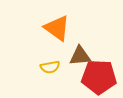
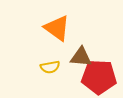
brown triangle: moved 1 px right, 1 px down; rotated 10 degrees clockwise
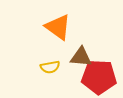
orange triangle: moved 1 px right, 1 px up
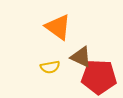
brown triangle: rotated 20 degrees clockwise
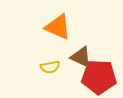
orange triangle: rotated 12 degrees counterclockwise
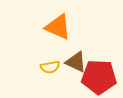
brown triangle: moved 5 px left, 5 px down
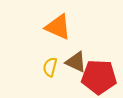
yellow semicircle: rotated 114 degrees clockwise
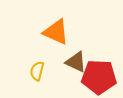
orange triangle: moved 2 px left, 5 px down
yellow semicircle: moved 13 px left, 4 px down
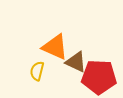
orange triangle: moved 1 px left, 15 px down
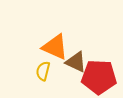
yellow semicircle: moved 6 px right
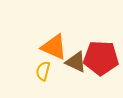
orange triangle: moved 1 px left
red pentagon: moved 2 px right, 19 px up
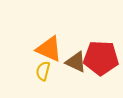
orange triangle: moved 5 px left, 2 px down
